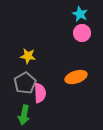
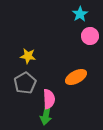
cyan star: rotated 14 degrees clockwise
pink circle: moved 8 px right, 3 px down
orange ellipse: rotated 10 degrees counterclockwise
pink semicircle: moved 9 px right, 6 px down
green arrow: moved 22 px right
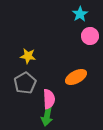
green arrow: moved 1 px right, 1 px down
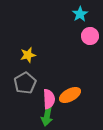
yellow star: moved 1 px up; rotated 21 degrees counterclockwise
orange ellipse: moved 6 px left, 18 px down
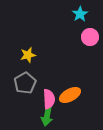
pink circle: moved 1 px down
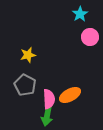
gray pentagon: moved 2 px down; rotated 15 degrees counterclockwise
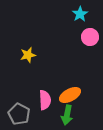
gray pentagon: moved 6 px left, 29 px down
pink semicircle: moved 4 px left, 1 px down
green arrow: moved 20 px right, 1 px up
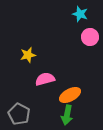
cyan star: rotated 21 degrees counterclockwise
pink semicircle: moved 21 px up; rotated 102 degrees counterclockwise
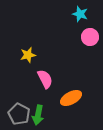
pink semicircle: rotated 78 degrees clockwise
orange ellipse: moved 1 px right, 3 px down
green arrow: moved 29 px left
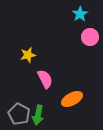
cyan star: rotated 21 degrees clockwise
orange ellipse: moved 1 px right, 1 px down
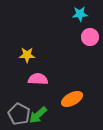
cyan star: rotated 28 degrees clockwise
yellow star: moved 1 px left; rotated 14 degrees clockwise
pink semicircle: moved 7 px left; rotated 60 degrees counterclockwise
green arrow: rotated 36 degrees clockwise
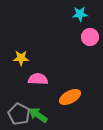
yellow star: moved 6 px left, 3 px down
orange ellipse: moved 2 px left, 2 px up
green arrow: rotated 78 degrees clockwise
